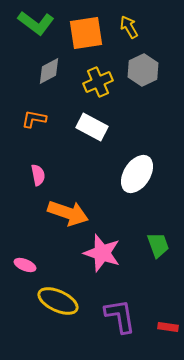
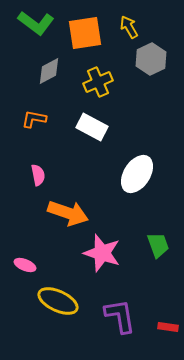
orange square: moved 1 px left
gray hexagon: moved 8 px right, 11 px up
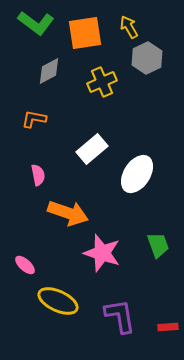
gray hexagon: moved 4 px left, 1 px up
yellow cross: moved 4 px right
white rectangle: moved 22 px down; rotated 68 degrees counterclockwise
pink ellipse: rotated 20 degrees clockwise
red rectangle: rotated 12 degrees counterclockwise
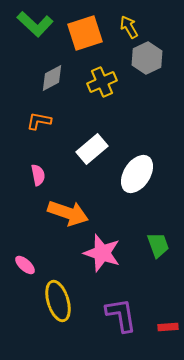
green L-shape: moved 1 px left, 1 px down; rotated 6 degrees clockwise
orange square: rotated 9 degrees counterclockwise
gray diamond: moved 3 px right, 7 px down
orange L-shape: moved 5 px right, 2 px down
yellow ellipse: rotated 48 degrees clockwise
purple L-shape: moved 1 px right, 1 px up
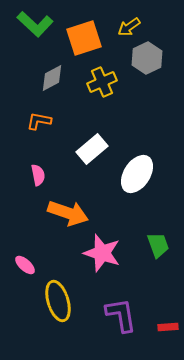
yellow arrow: rotated 95 degrees counterclockwise
orange square: moved 1 px left, 5 px down
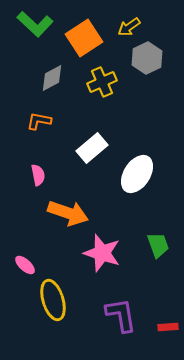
orange square: rotated 15 degrees counterclockwise
white rectangle: moved 1 px up
yellow ellipse: moved 5 px left, 1 px up
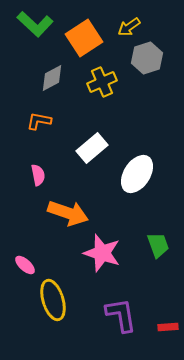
gray hexagon: rotated 8 degrees clockwise
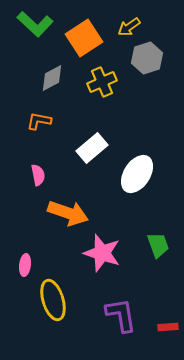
pink ellipse: rotated 55 degrees clockwise
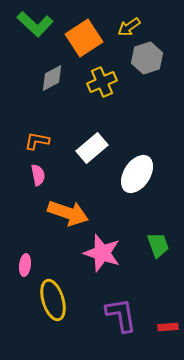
orange L-shape: moved 2 px left, 20 px down
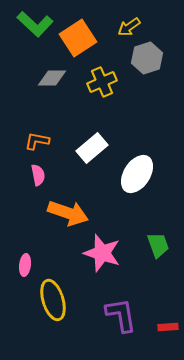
orange square: moved 6 px left
gray diamond: rotated 28 degrees clockwise
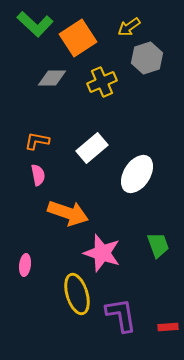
yellow ellipse: moved 24 px right, 6 px up
